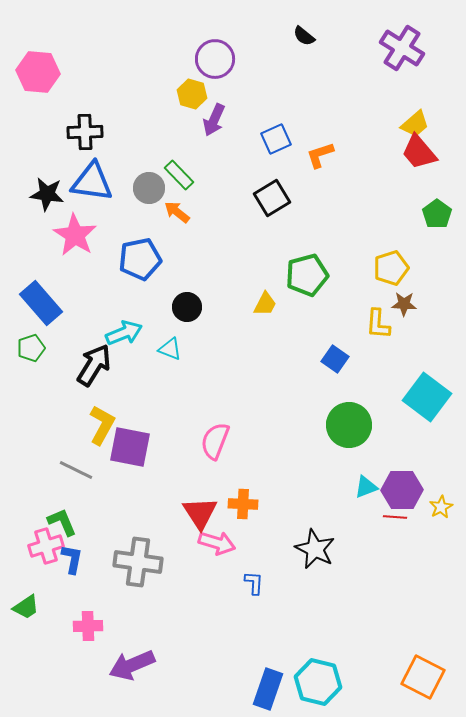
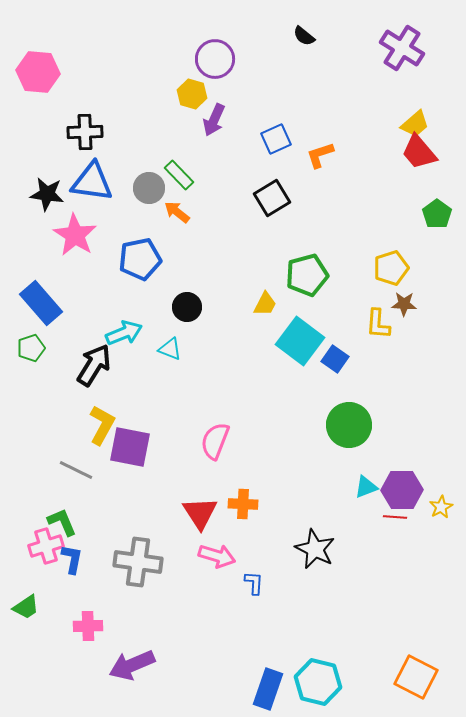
cyan square at (427, 397): moved 127 px left, 56 px up
pink arrow at (217, 543): moved 13 px down
orange square at (423, 677): moved 7 px left
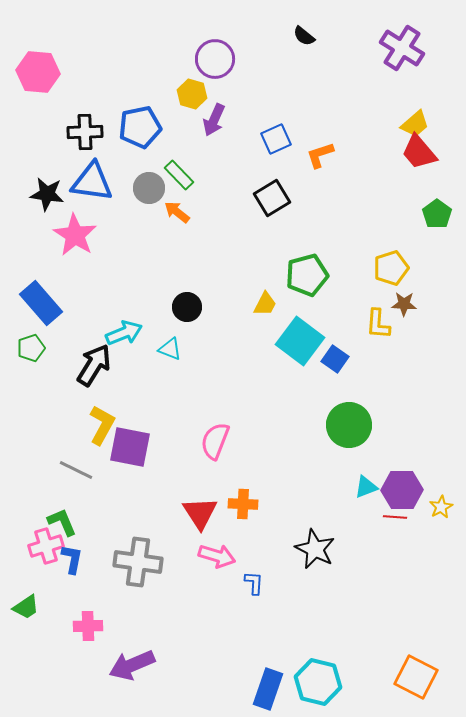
blue pentagon at (140, 259): moved 132 px up
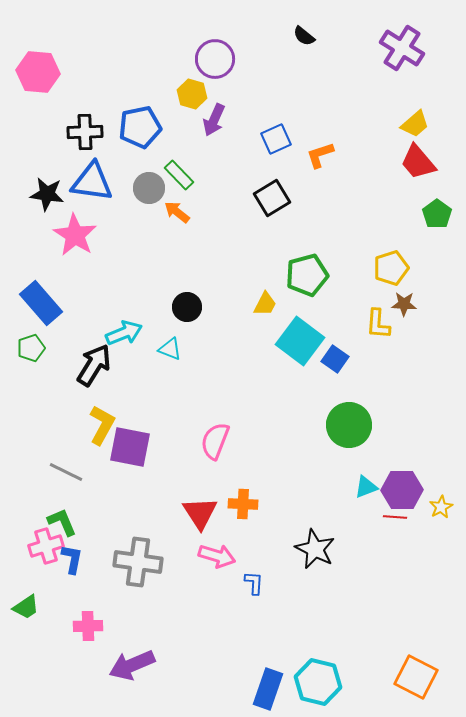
red trapezoid at (419, 152): moved 1 px left, 10 px down
gray line at (76, 470): moved 10 px left, 2 px down
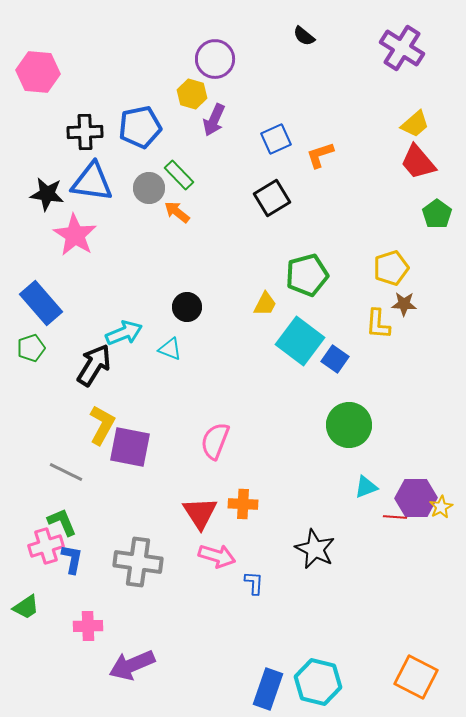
purple hexagon at (402, 490): moved 14 px right, 8 px down
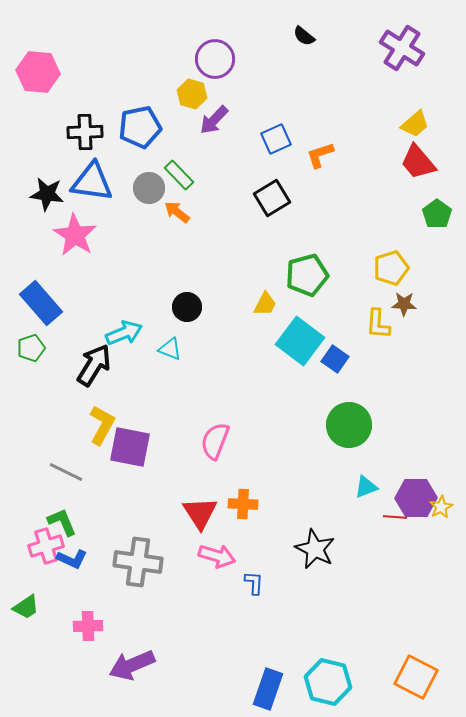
purple arrow at (214, 120): rotated 20 degrees clockwise
blue L-shape at (72, 559): rotated 104 degrees clockwise
cyan hexagon at (318, 682): moved 10 px right
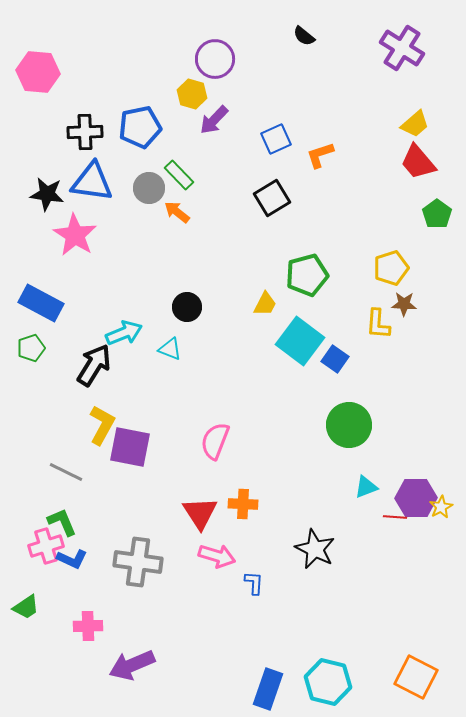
blue rectangle at (41, 303): rotated 21 degrees counterclockwise
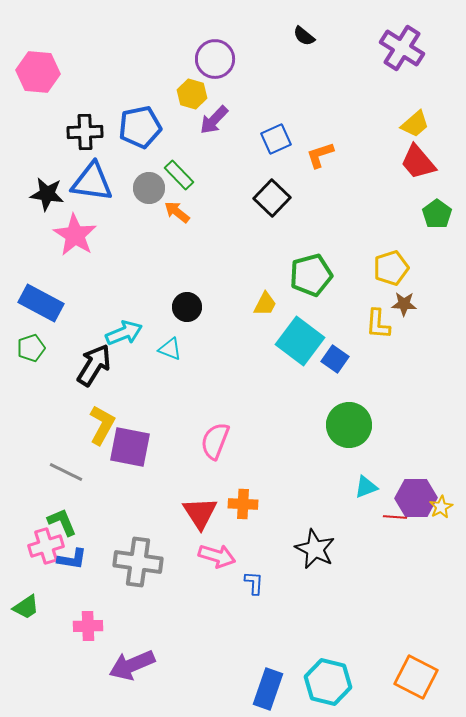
black square at (272, 198): rotated 15 degrees counterclockwise
green pentagon at (307, 275): moved 4 px right
blue L-shape at (72, 559): rotated 16 degrees counterclockwise
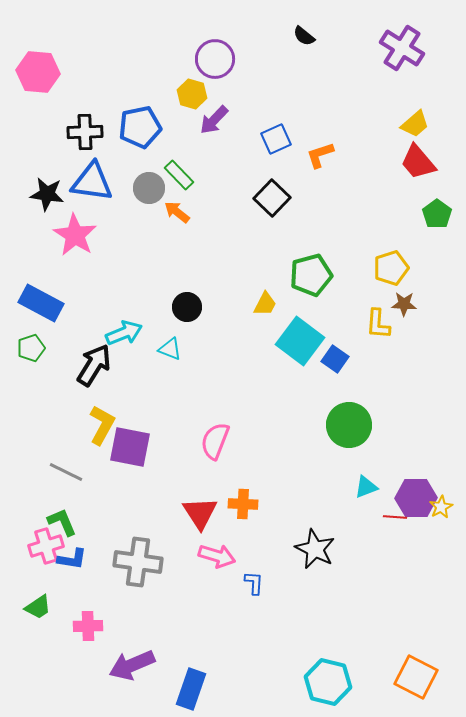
green trapezoid at (26, 607): moved 12 px right
blue rectangle at (268, 689): moved 77 px left
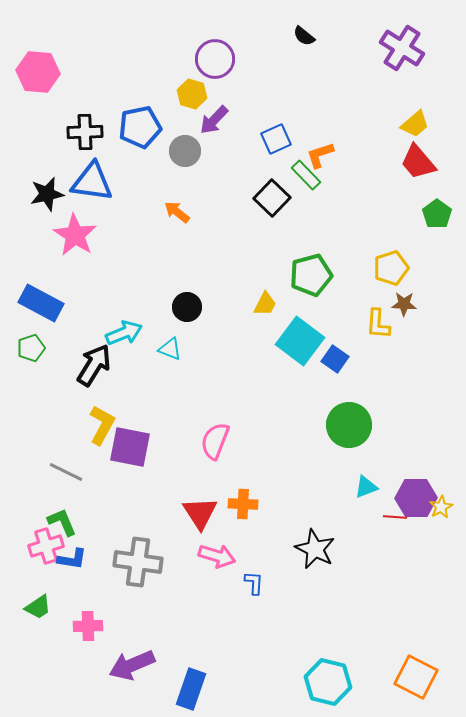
green rectangle at (179, 175): moved 127 px right
gray circle at (149, 188): moved 36 px right, 37 px up
black star at (47, 194): rotated 20 degrees counterclockwise
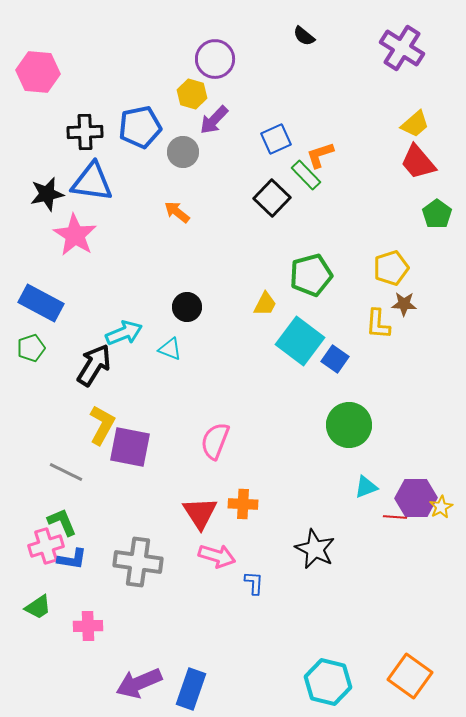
gray circle at (185, 151): moved 2 px left, 1 px down
purple arrow at (132, 665): moved 7 px right, 18 px down
orange square at (416, 677): moved 6 px left, 1 px up; rotated 9 degrees clockwise
